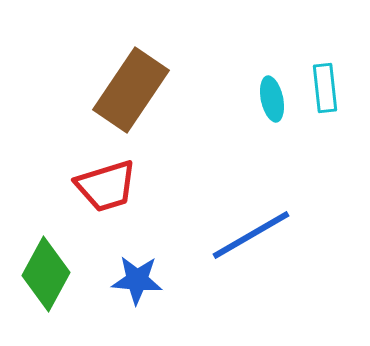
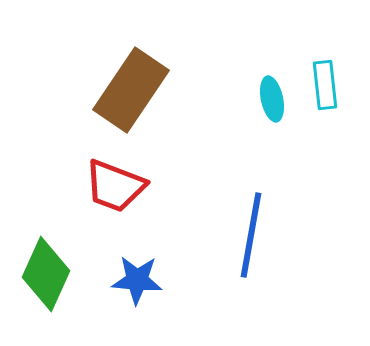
cyan rectangle: moved 3 px up
red trapezoid: moved 9 px right; rotated 38 degrees clockwise
blue line: rotated 50 degrees counterclockwise
green diamond: rotated 4 degrees counterclockwise
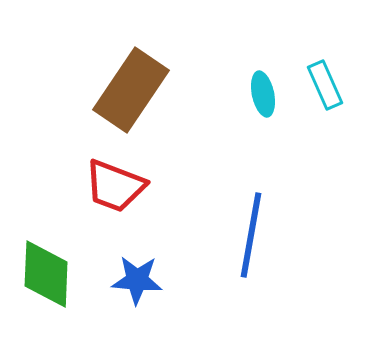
cyan rectangle: rotated 18 degrees counterclockwise
cyan ellipse: moved 9 px left, 5 px up
green diamond: rotated 22 degrees counterclockwise
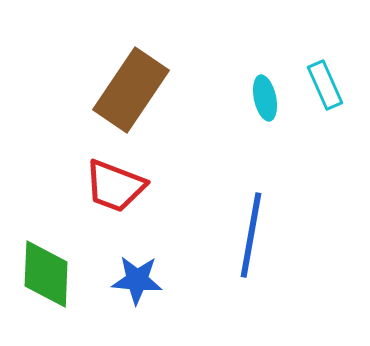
cyan ellipse: moved 2 px right, 4 px down
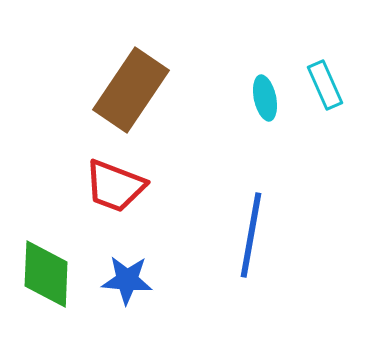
blue star: moved 10 px left
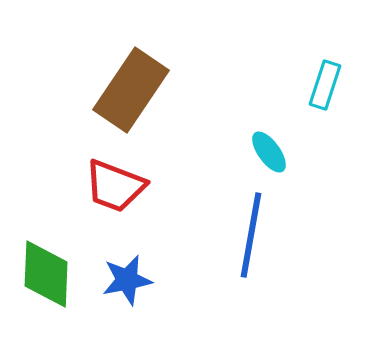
cyan rectangle: rotated 42 degrees clockwise
cyan ellipse: moved 4 px right, 54 px down; rotated 24 degrees counterclockwise
blue star: rotated 15 degrees counterclockwise
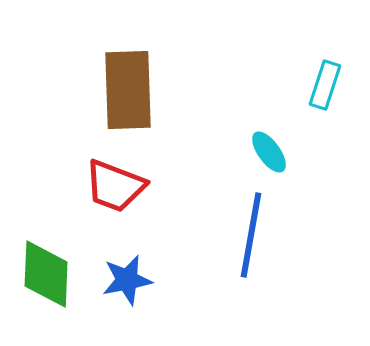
brown rectangle: moved 3 px left; rotated 36 degrees counterclockwise
